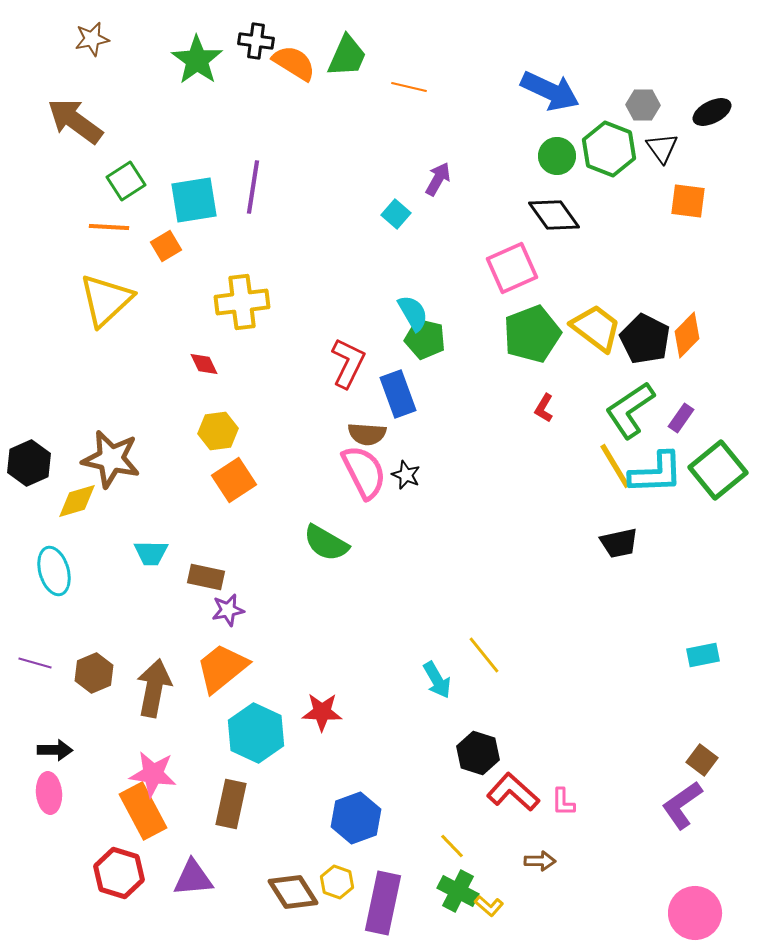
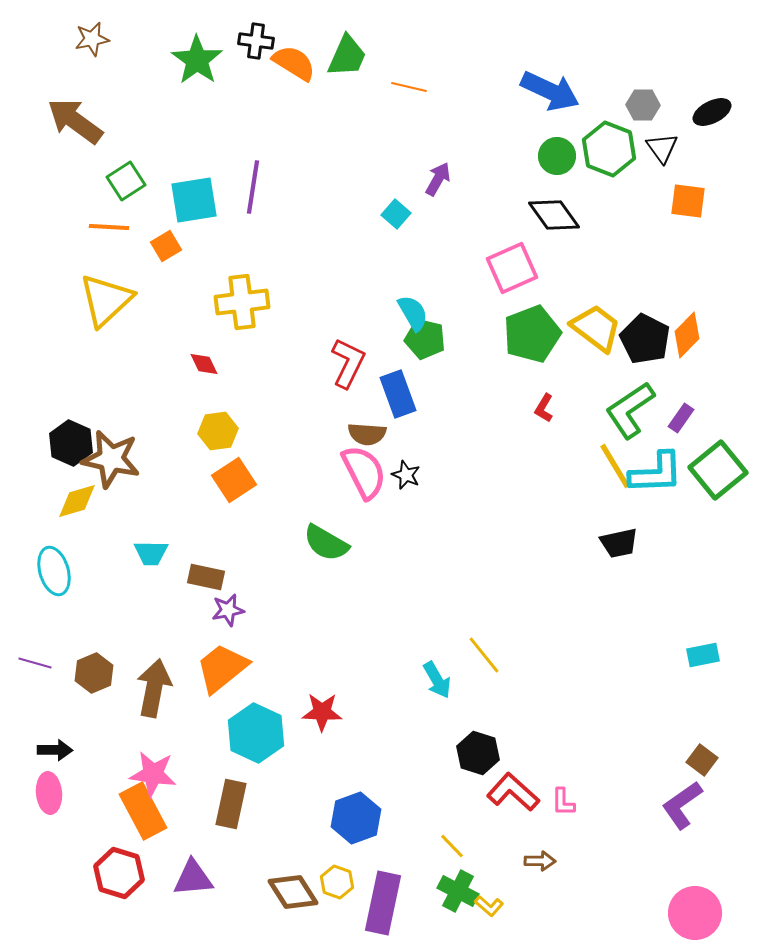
black hexagon at (29, 463): moved 42 px right, 20 px up; rotated 12 degrees counterclockwise
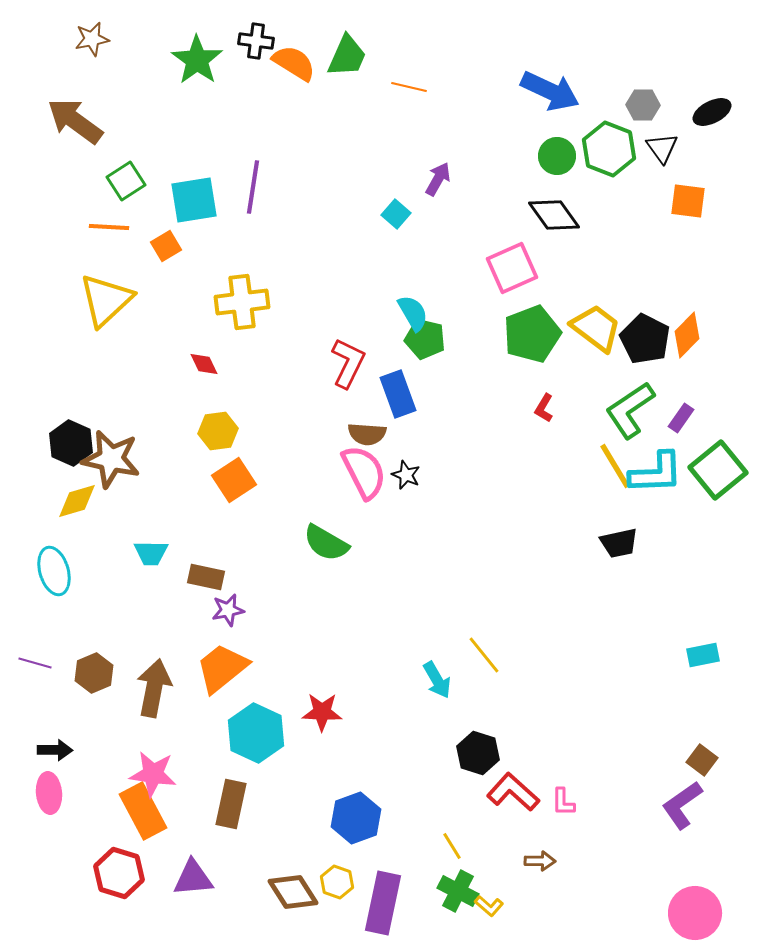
yellow line at (452, 846): rotated 12 degrees clockwise
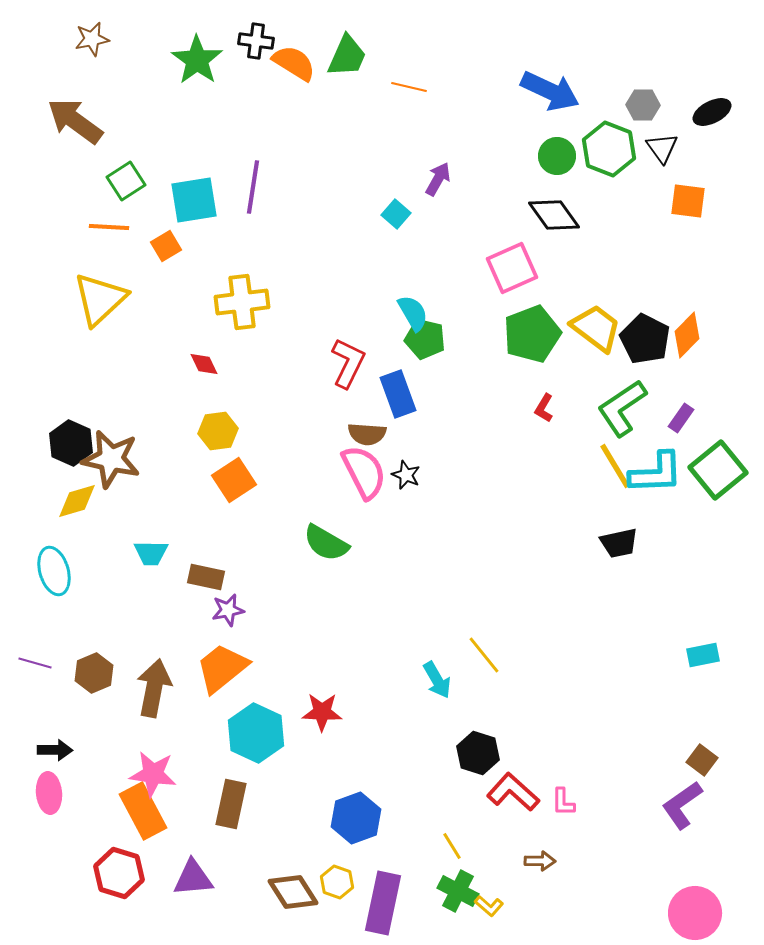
yellow triangle at (106, 300): moved 6 px left, 1 px up
green L-shape at (630, 410): moved 8 px left, 2 px up
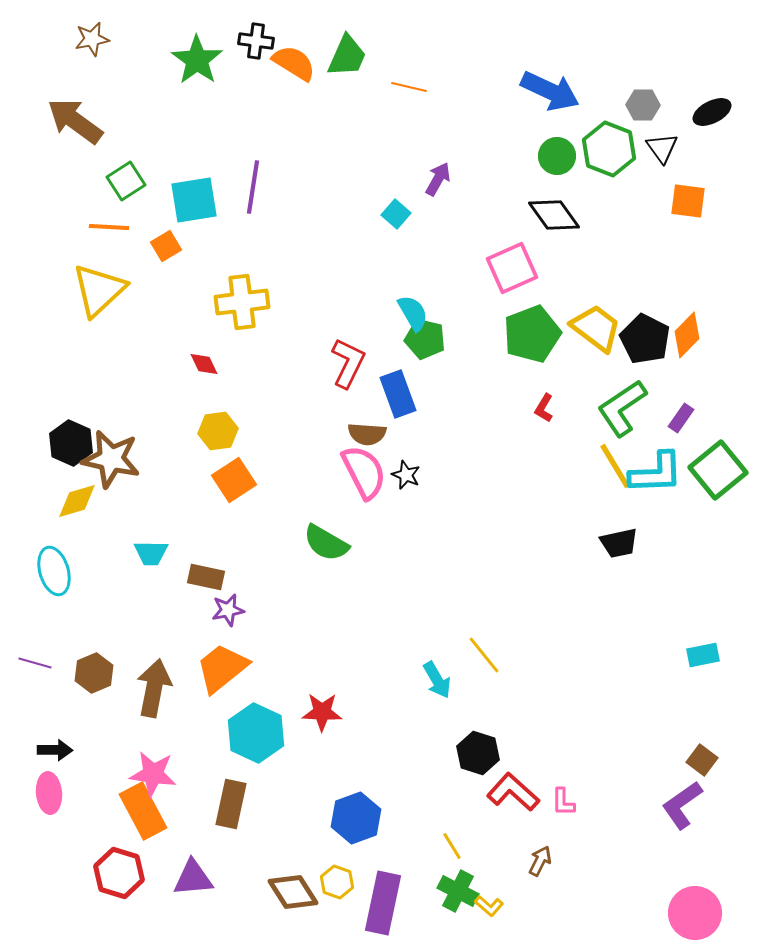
yellow triangle at (100, 299): moved 1 px left, 9 px up
brown arrow at (540, 861): rotated 64 degrees counterclockwise
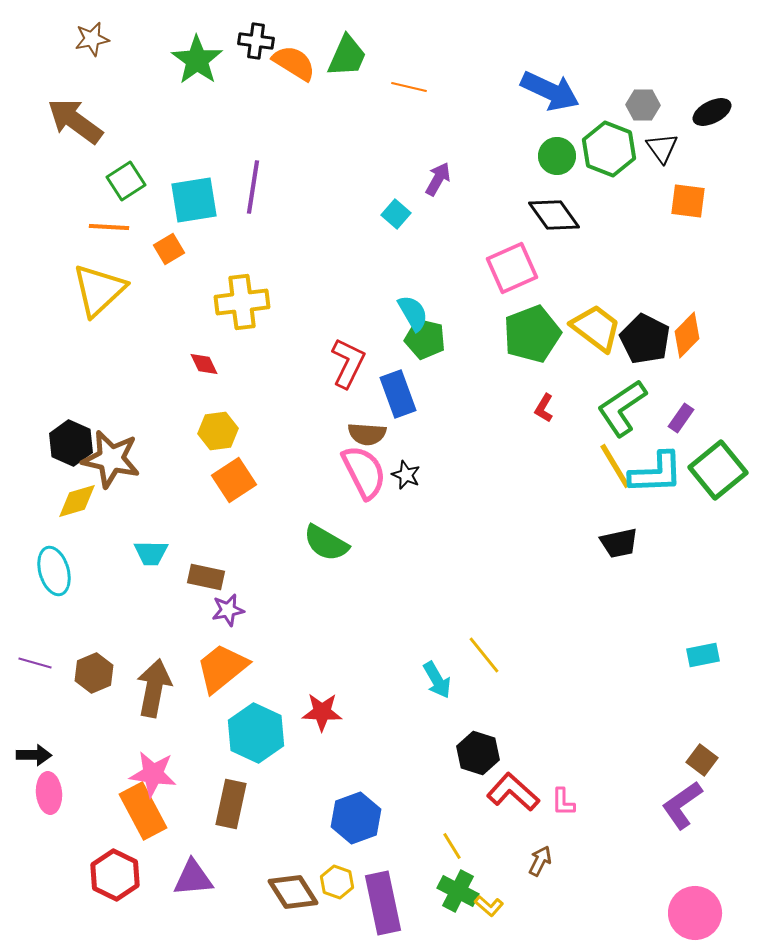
orange square at (166, 246): moved 3 px right, 3 px down
black arrow at (55, 750): moved 21 px left, 5 px down
red hexagon at (119, 873): moved 4 px left, 2 px down; rotated 9 degrees clockwise
purple rectangle at (383, 903): rotated 24 degrees counterclockwise
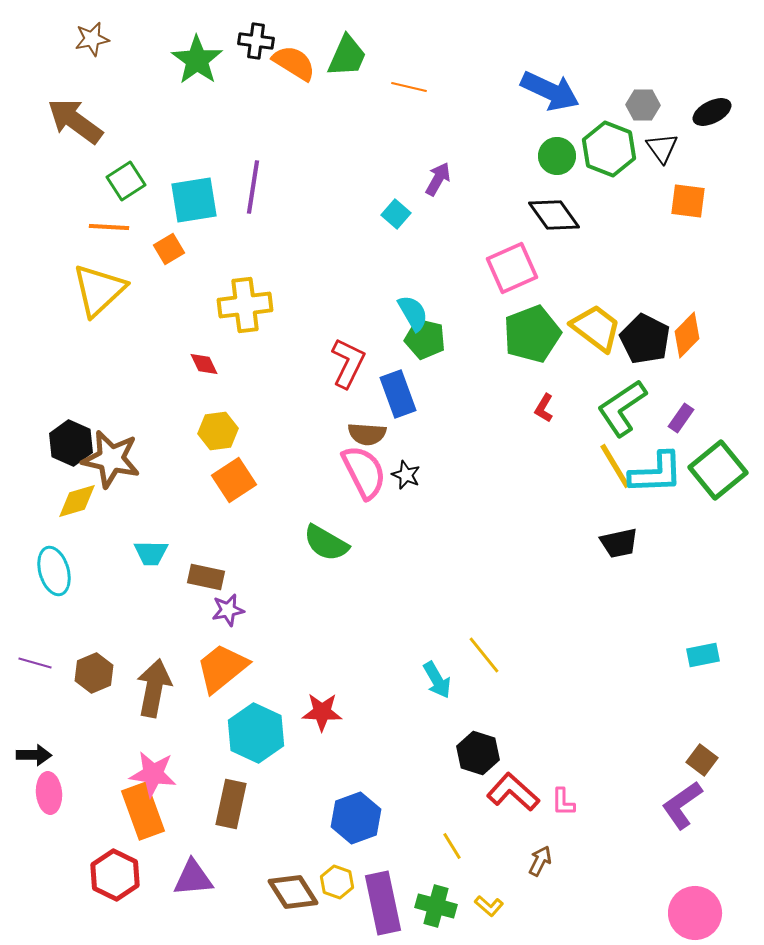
yellow cross at (242, 302): moved 3 px right, 3 px down
orange rectangle at (143, 811): rotated 8 degrees clockwise
green cross at (458, 891): moved 22 px left, 15 px down; rotated 12 degrees counterclockwise
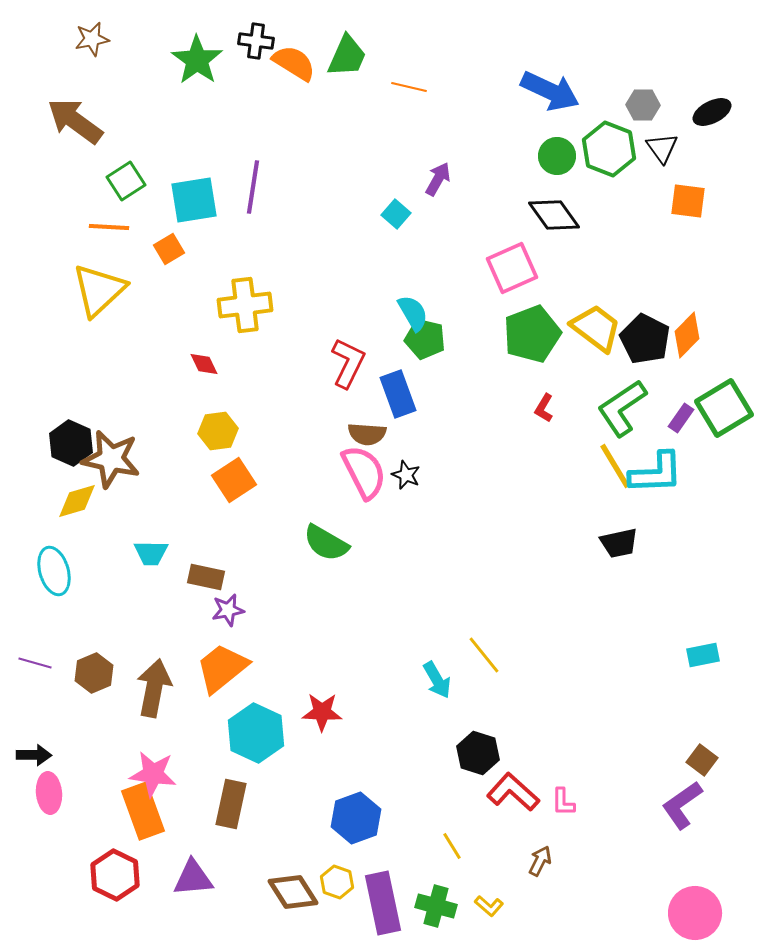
green square at (718, 470): moved 6 px right, 62 px up; rotated 8 degrees clockwise
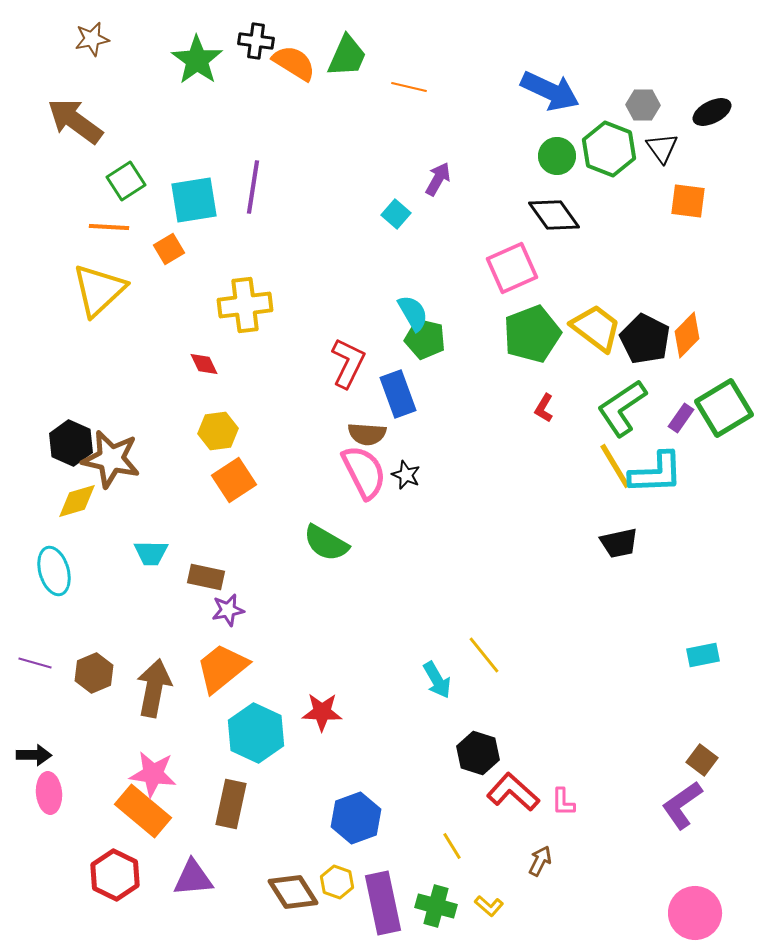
orange rectangle at (143, 811): rotated 30 degrees counterclockwise
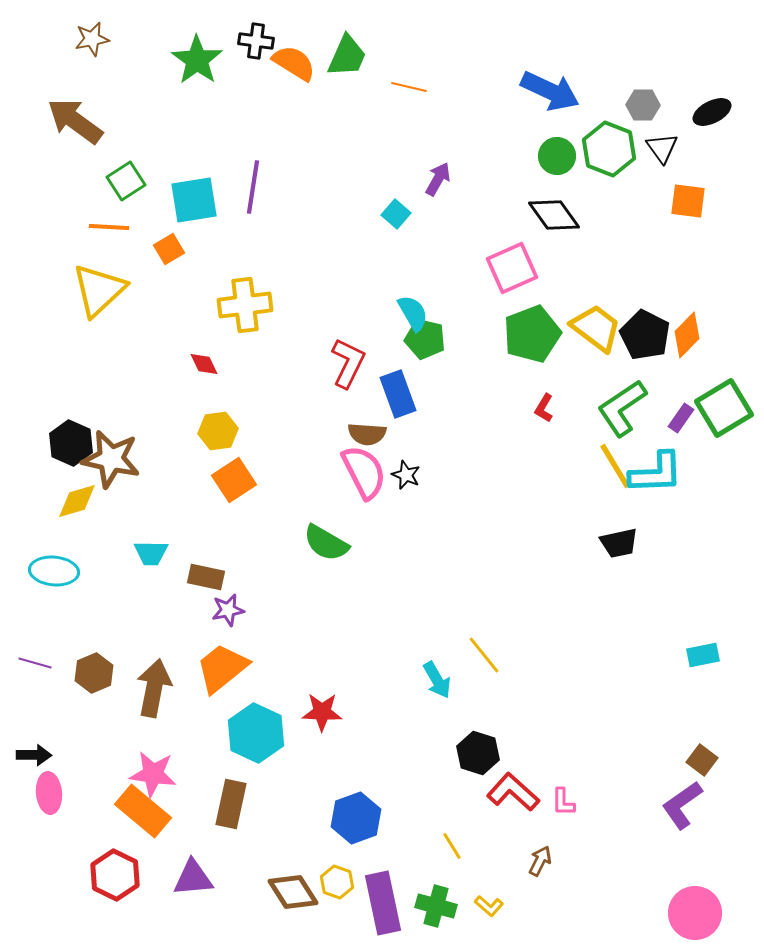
black pentagon at (645, 339): moved 4 px up
cyan ellipse at (54, 571): rotated 69 degrees counterclockwise
